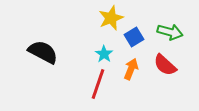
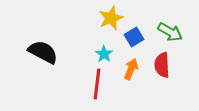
green arrow: rotated 15 degrees clockwise
red semicircle: moved 3 px left; rotated 45 degrees clockwise
red line: moved 1 px left; rotated 12 degrees counterclockwise
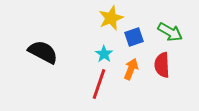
blue square: rotated 12 degrees clockwise
red line: moved 2 px right; rotated 12 degrees clockwise
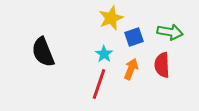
green arrow: rotated 20 degrees counterclockwise
black semicircle: rotated 140 degrees counterclockwise
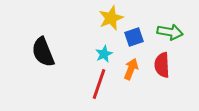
cyan star: rotated 12 degrees clockwise
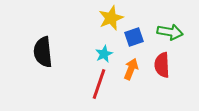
black semicircle: rotated 16 degrees clockwise
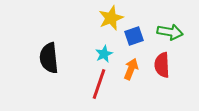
blue square: moved 1 px up
black semicircle: moved 6 px right, 6 px down
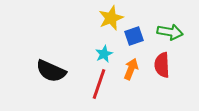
black semicircle: moved 2 px right, 13 px down; rotated 60 degrees counterclockwise
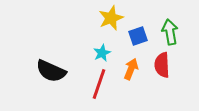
green arrow: rotated 110 degrees counterclockwise
blue square: moved 4 px right
cyan star: moved 2 px left, 1 px up
